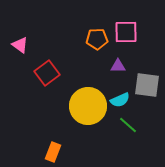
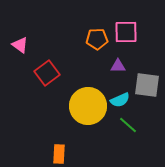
orange rectangle: moved 6 px right, 2 px down; rotated 18 degrees counterclockwise
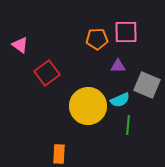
gray square: rotated 16 degrees clockwise
green line: rotated 54 degrees clockwise
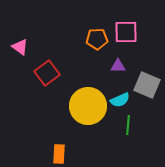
pink triangle: moved 2 px down
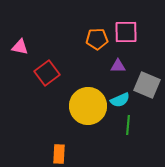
pink triangle: rotated 24 degrees counterclockwise
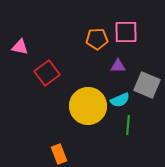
orange rectangle: rotated 24 degrees counterclockwise
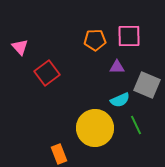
pink square: moved 3 px right, 4 px down
orange pentagon: moved 2 px left, 1 px down
pink triangle: rotated 36 degrees clockwise
purple triangle: moved 1 px left, 1 px down
yellow circle: moved 7 px right, 22 px down
green line: moved 8 px right; rotated 30 degrees counterclockwise
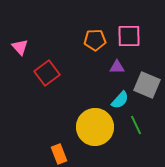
cyan semicircle: rotated 24 degrees counterclockwise
yellow circle: moved 1 px up
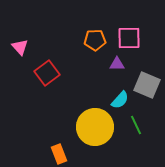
pink square: moved 2 px down
purple triangle: moved 3 px up
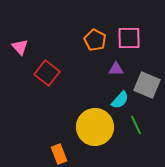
orange pentagon: rotated 30 degrees clockwise
purple triangle: moved 1 px left, 5 px down
red square: rotated 15 degrees counterclockwise
